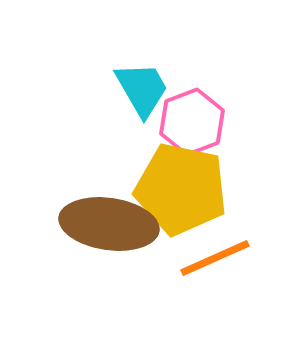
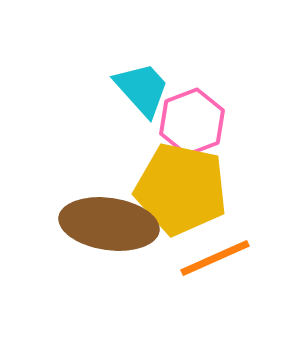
cyan trapezoid: rotated 12 degrees counterclockwise
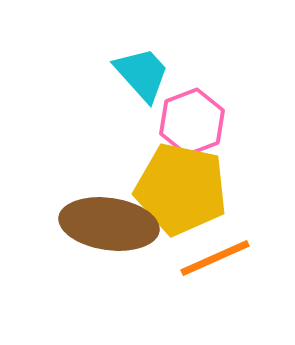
cyan trapezoid: moved 15 px up
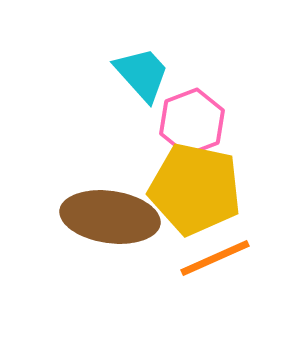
yellow pentagon: moved 14 px right
brown ellipse: moved 1 px right, 7 px up
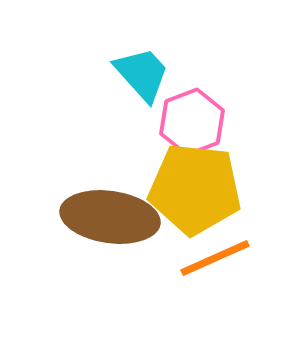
yellow pentagon: rotated 6 degrees counterclockwise
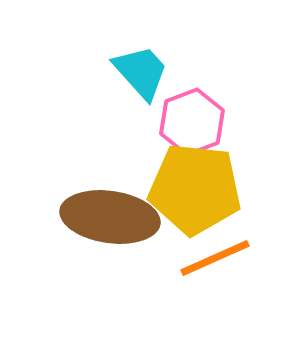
cyan trapezoid: moved 1 px left, 2 px up
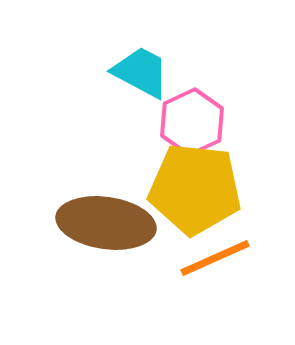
cyan trapezoid: rotated 20 degrees counterclockwise
pink hexagon: rotated 4 degrees counterclockwise
brown ellipse: moved 4 px left, 6 px down
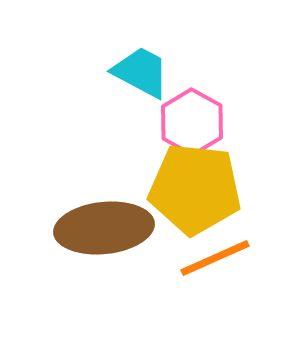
pink hexagon: rotated 6 degrees counterclockwise
brown ellipse: moved 2 px left, 5 px down; rotated 14 degrees counterclockwise
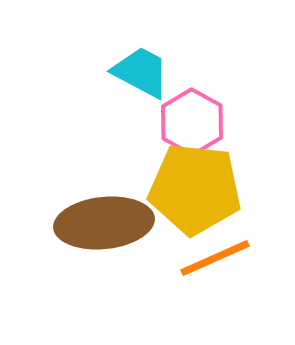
brown ellipse: moved 5 px up
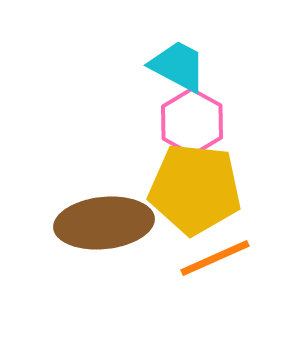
cyan trapezoid: moved 37 px right, 6 px up
